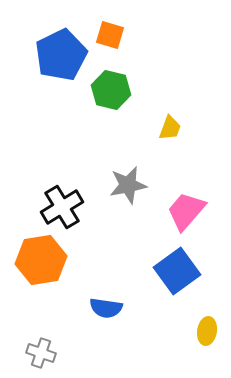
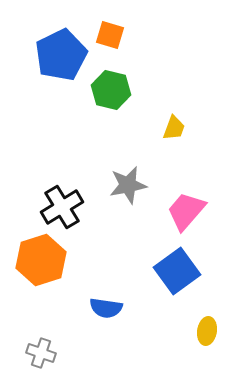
yellow trapezoid: moved 4 px right
orange hexagon: rotated 9 degrees counterclockwise
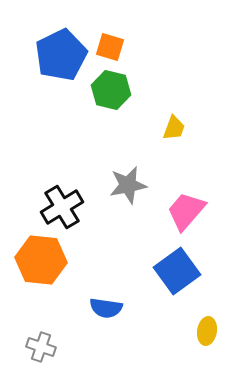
orange square: moved 12 px down
orange hexagon: rotated 24 degrees clockwise
gray cross: moved 6 px up
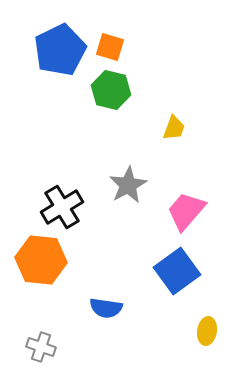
blue pentagon: moved 1 px left, 5 px up
gray star: rotated 18 degrees counterclockwise
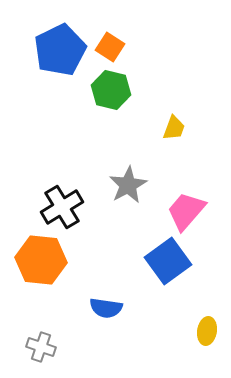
orange square: rotated 16 degrees clockwise
blue square: moved 9 px left, 10 px up
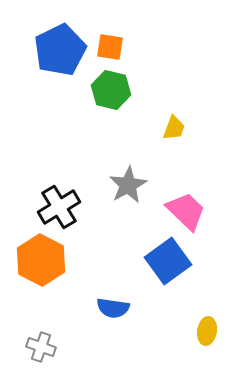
orange square: rotated 24 degrees counterclockwise
black cross: moved 3 px left
pink trapezoid: rotated 93 degrees clockwise
orange hexagon: rotated 21 degrees clockwise
blue semicircle: moved 7 px right
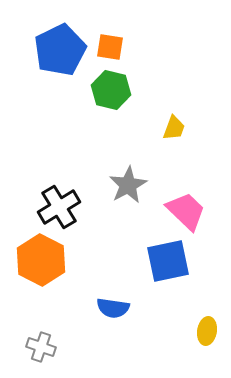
blue square: rotated 24 degrees clockwise
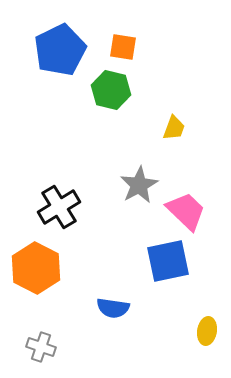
orange square: moved 13 px right
gray star: moved 11 px right
orange hexagon: moved 5 px left, 8 px down
